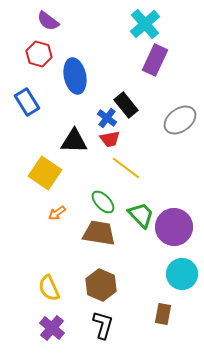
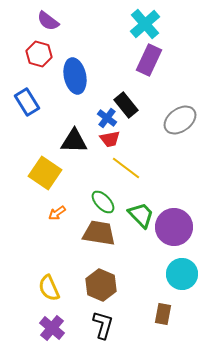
purple rectangle: moved 6 px left
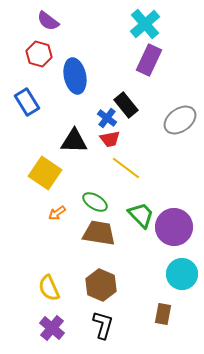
green ellipse: moved 8 px left; rotated 15 degrees counterclockwise
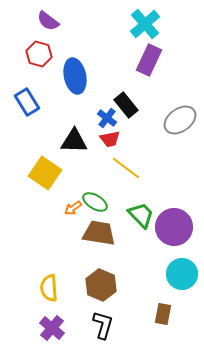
orange arrow: moved 16 px right, 5 px up
yellow semicircle: rotated 20 degrees clockwise
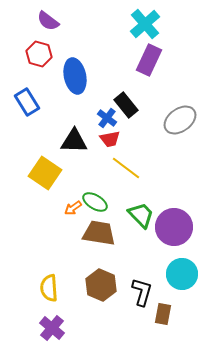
black L-shape: moved 39 px right, 33 px up
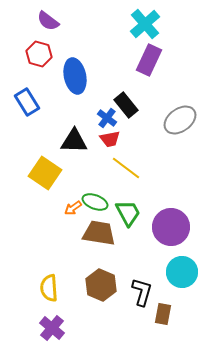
green ellipse: rotated 10 degrees counterclockwise
green trapezoid: moved 13 px left, 2 px up; rotated 16 degrees clockwise
purple circle: moved 3 px left
cyan circle: moved 2 px up
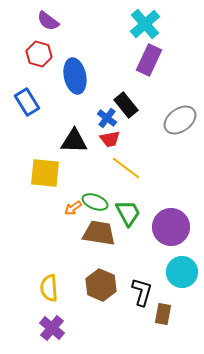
yellow square: rotated 28 degrees counterclockwise
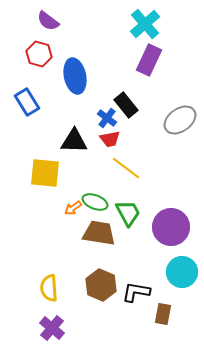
black L-shape: moved 6 px left; rotated 96 degrees counterclockwise
